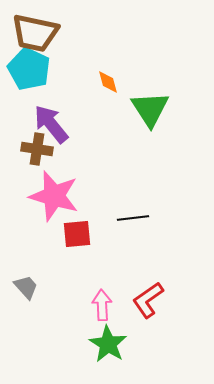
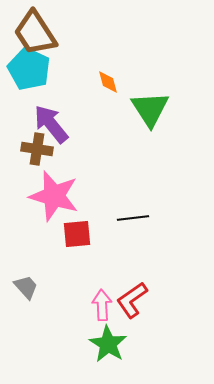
brown trapezoid: rotated 45 degrees clockwise
red L-shape: moved 16 px left
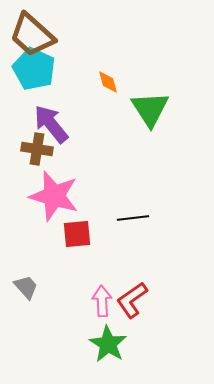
brown trapezoid: moved 3 px left, 2 px down; rotated 15 degrees counterclockwise
cyan pentagon: moved 5 px right
pink arrow: moved 4 px up
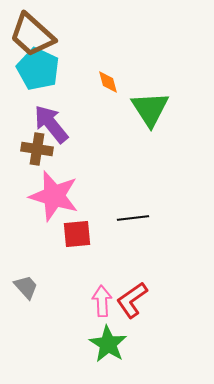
cyan pentagon: moved 4 px right
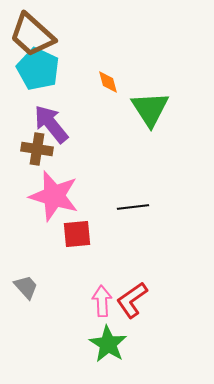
black line: moved 11 px up
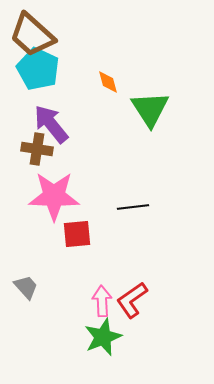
pink star: rotated 15 degrees counterclockwise
green star: moved 5 px left, 7 px up; rotated 18 degrees clockwise
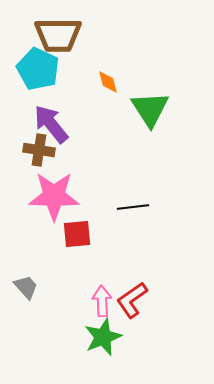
brown trapezoid: moved 26 px right; rotated 42 degrees counterclockwise
brown cross: moved 2 px right, 1 px down
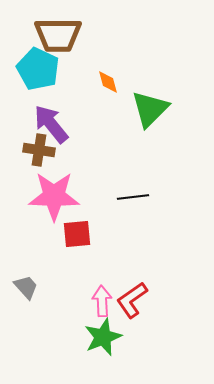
green triangle: rotated 18 degrees clockwise
black line: moved 10 px up
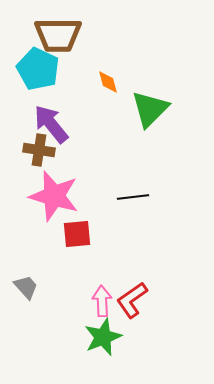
pink star: rotated 15 degrees clockwise
